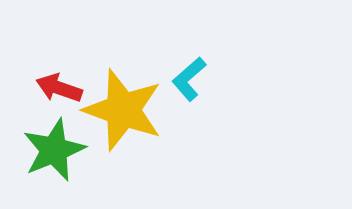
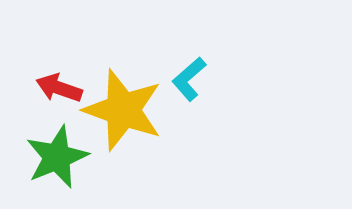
green star: moved 3 px right, 7 px down
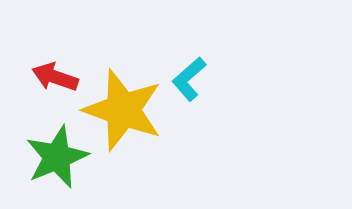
red arrow: moved 4 px left, 11 px up
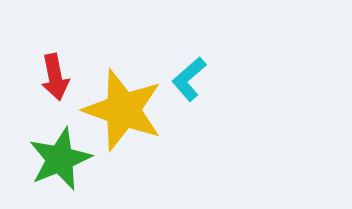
red arrow: rotated 120 degrees counterclockwise
green star: moved 3 px right, 2 px down
